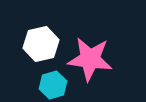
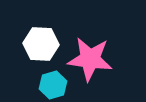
white hexagon: rotated 16 degrees clockwise
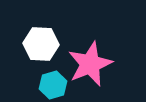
pink star: moved 5 px down; rotated 30 degrees counterclockwise
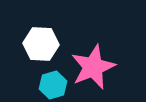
pink star: moved 3 px right, 3 px down
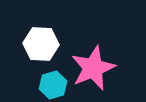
pink star: moved 1 px down
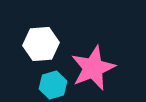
white hexagon: rotated 8 degrees counterclockwise
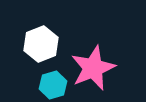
white hexagon: rotated 16 degrees counterclockwise
